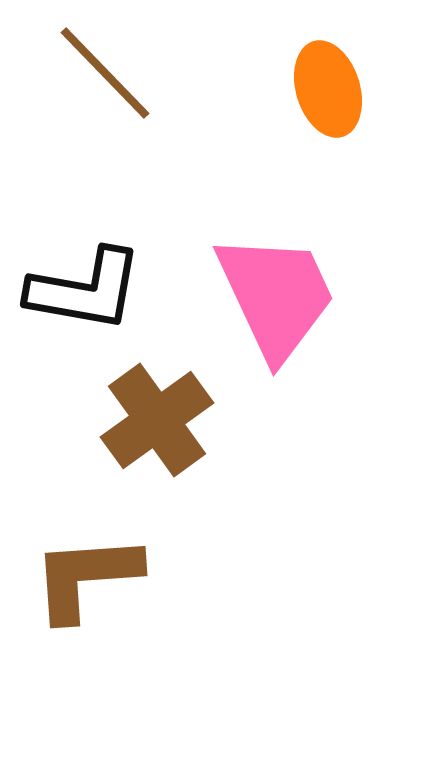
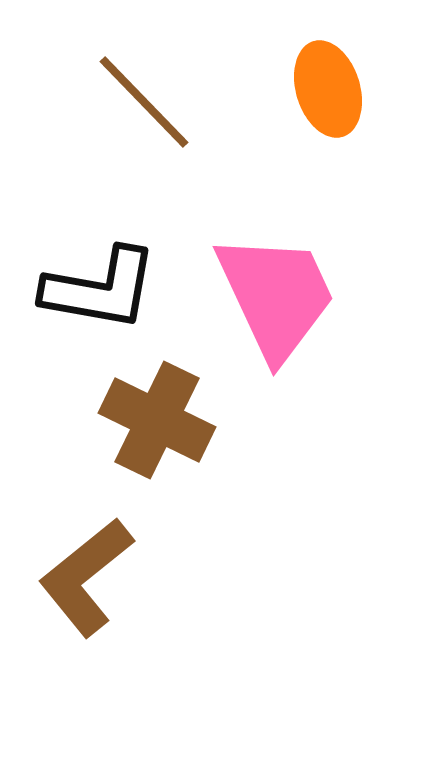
brown line: moved 39 px right, 29 px down
black L-shape: moved 15 px right, 1 px up
brown cross: rotated 28 degrees counterclockwise
brown L-shape: rotated 35 degrees counterclockwise
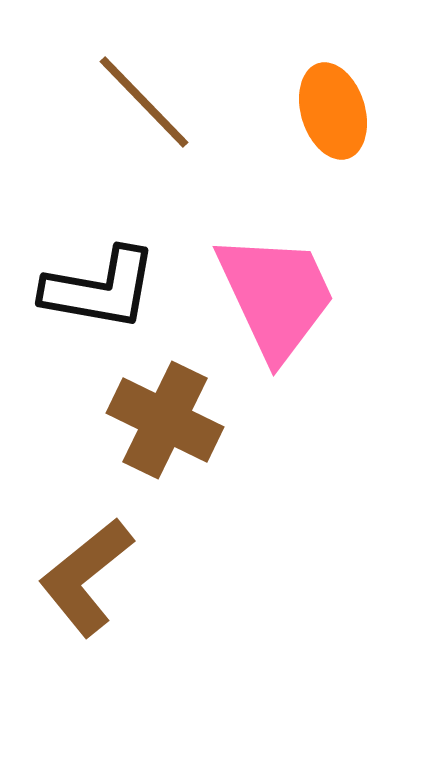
orange ellipse: moved 5 px right, 22 px down
brown cross: moved 8 px right
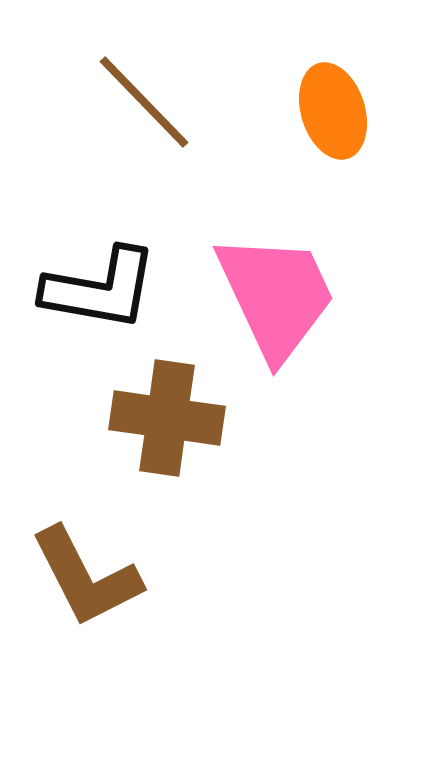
brown cross: moved 2 px right, 2 px up; rotated 18 degrees counterclockwise
brown L-shape: rotated 78 degrees counterclockwise
